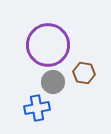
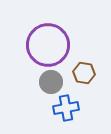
gray circle: moved 2 px left
blue cross: moved 29 px right
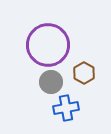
brown hexagon: rotated 20 degrees clockwise
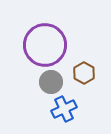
purple circle: moved 3 px left
blue cross: moved 2 px left, 1 px down; rotated 15 degrees counterclockwise
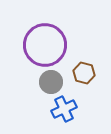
brown hexagon: rotated 15 degrees counterclockwise
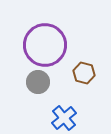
gray circle: moved 13 px left
blue cross: moved 9 px down; rotated 15 degrees counterclockwise
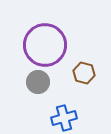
blue cross: rotated 25 degrees clockwise
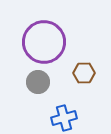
purple circle: moved 1 px left, 3 px up
brown hexagon: rotated 15 degrees counterclockwise
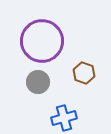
purple circle: moved 2 px left, 1 px up
brown hexagon: rotated 20 degrees clockwise
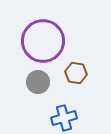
purple circle: moved 1 px right
brown hexagon: moved 8 px left; rotated 10 degrees counterclockwise
